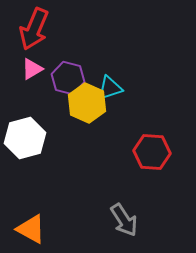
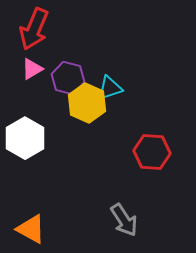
white hexagon: rotated 15 degrees counterclockwise
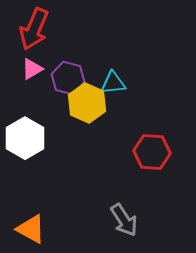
cyan triangle: moved 3 px right, 5 px up; rotated 12 degrees clockwise
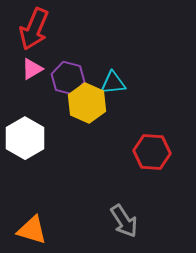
gray arrow: moved 1 px down
orange triangle: moved 1 px right, 1 px down; rotated 12 degrees counterclockwise
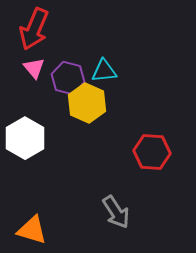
pink triangle: moved 2 px right, 1 px up; rotated 40 degrees counterclockwise
cyan triangle: moved 9 px left, 12 px up
gray arrow: moved 8 px left, 9 px up
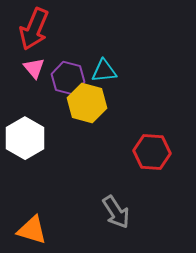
yellow hexagon: rotated 9 degrees counterclockwise
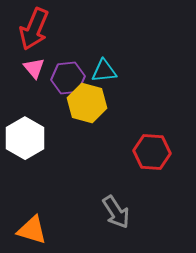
purple hexagon: rotated 20 degrees counterclockwise
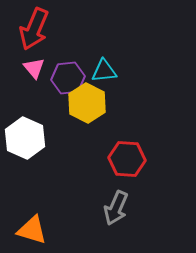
yellow hexagon: rotated 12 degrees clockwise
white hexagon: rotated 6 degrees counterclockwise
red hexagon: moved 25 px left, 7 px down
gray arrow: moved 4 px up; rotated 56 degrees clockwise
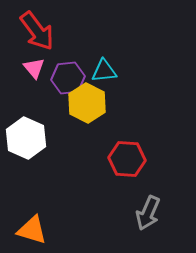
red arrow: moved 3 px right, 2 px down; rotated 60 degrees counterclockwise
white hexagon: moved 1 px right
gray arrow: moved 32 px right, 5 px down
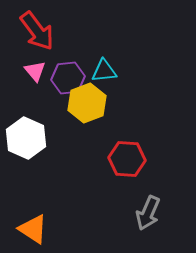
pink triangle: moved 1 px right, 3 px down
yellow hexagon: rotated 12 degrees clockwise
orange triangle: moved 1 px right, 1 px up; rotated 16 degrees clockwise
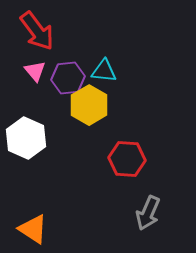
cyan triangle: rotated 12 degrees clockwise
yellow hexagon: moved 2 px right, 2 px down; rotated 9 degrees counterclockwise
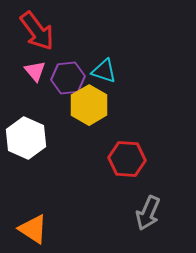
cyan triangle: rotated 12 degrees clockwise
